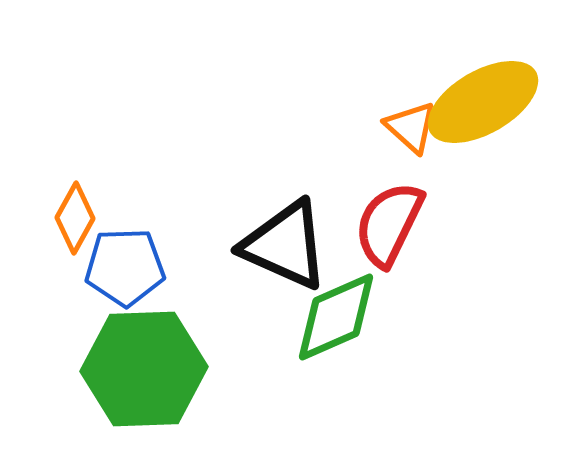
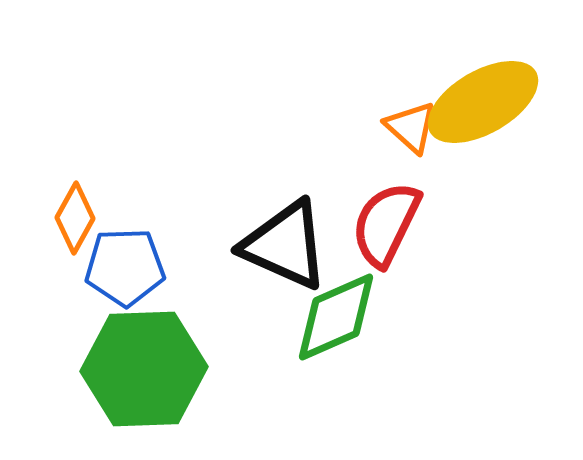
red semicircle: moved 3 px left
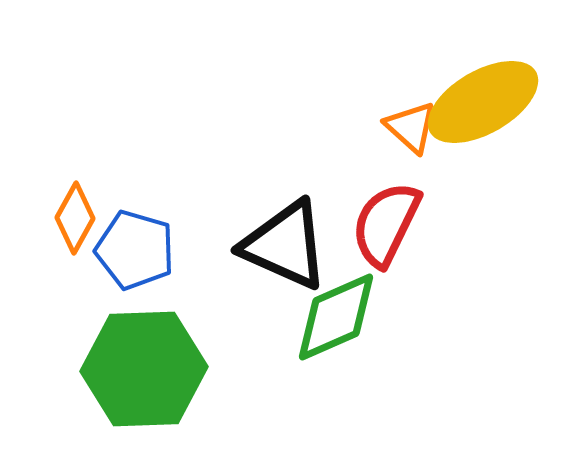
blue pentagon: moved 10 px right, 17 px up; rotated 18 degrees clockwise
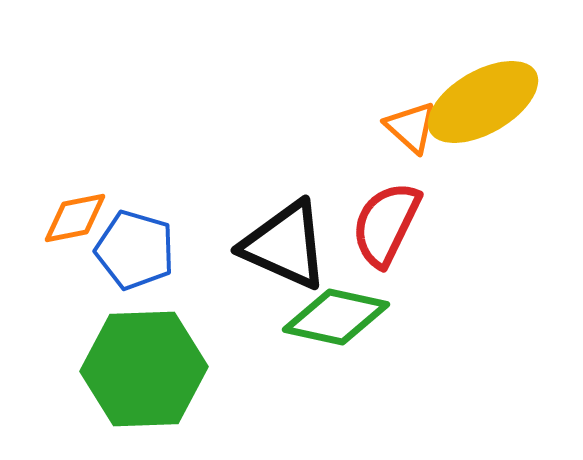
orange diamond: rotated 50 degrees clockwise
green diamond: rotated 36 degrees clockwise
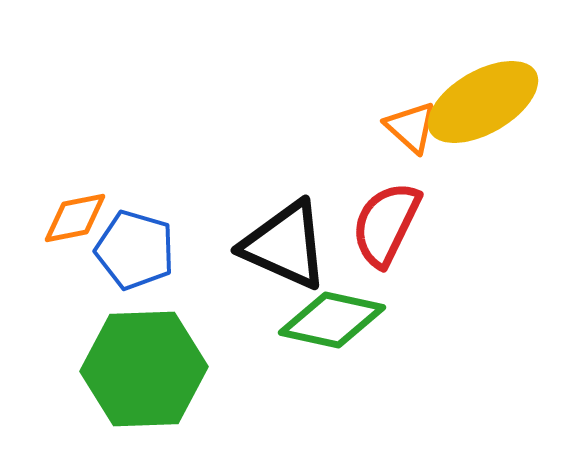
green diamond: moved 4 px left, 3 px down
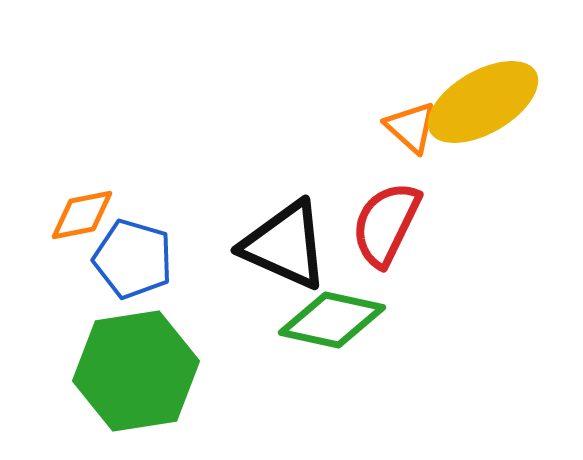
orange diamond: moved 7 px right, 3 px up
blue pentagon: moved 2 px left, 9 px down
green hexagon: moved 8 px left, 2 px down; rotated 7 degrees counterclockwise
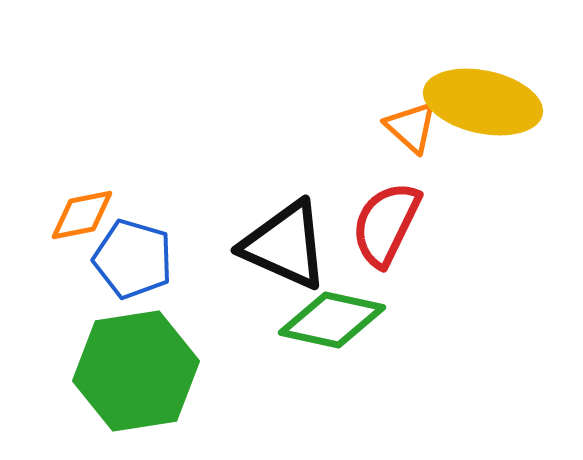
yellow ellipse: rotated 42 degrees clockwise
